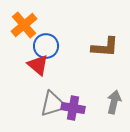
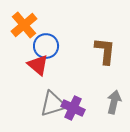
brown L-shape: moved 4 px down; rotated 88 degrees counterclockwise
purple cross: rotated 15 degrees clockwise
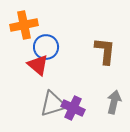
orange cross: rotated 28 degrees clockwise
blue circle: moved 1 px down
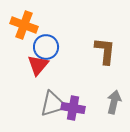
orange cross: rotated 32 degrees clockwise
red triangle: rotated 30 degrees clockwise
purple cross: rotated 15 degrees counterclockwise
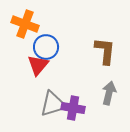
orange cross: moved 1 px right, 1 px up
gray arrow: moved 5 px left, 9 px up
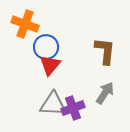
red triangle: moved 12 px right
gray arrow: moved 4 px left; rotated 20 degrees clockwise
gray triangle: rotated 20 degrees clockwise
purple cross: rotated 30 degrees counterclockwise
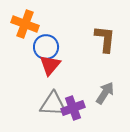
brown L-shape: moved 12 px up
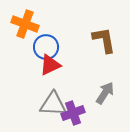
brown L-shape: moved 1 px left, 1 px down; rotated 16 degrees counterclockwise
red triangle: rotated 25 degrees clockwise
purple cross: moved 5 px down
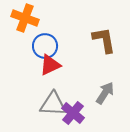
orange cross: moved 6 px up
blue circle: moved 1 px left, 1 px up
purple cross: rotated 30 degrees counterclockwise
